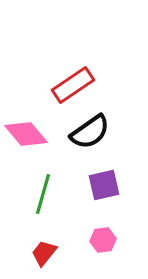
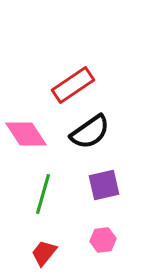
pink diamond: rotated 6 degrees clockwise
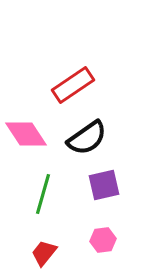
black semicircle: moved 3 px left, 6 px down
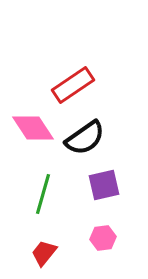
pink diamond: moved 7 px right, 6 px up
black semicircle: moved 2 px left
pink hexagon: moved 2 px up
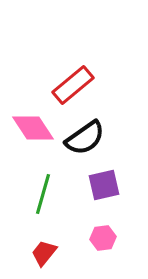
red rectangle: rotated 6 degrees counterclockwise
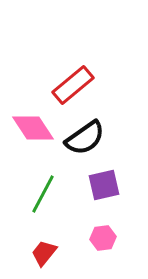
green line: rotated 12 degrees clockwise
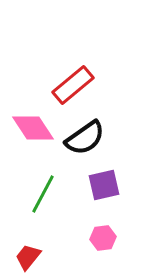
red trapezoid: moved 16 px left, 4 px down
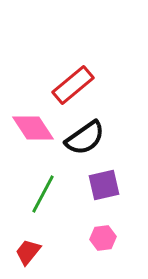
red trapezoid: moved 5 px up
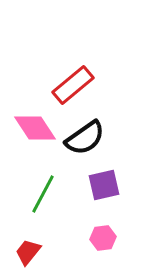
pink diamond: moved 2 px right
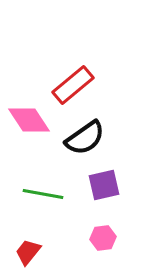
pink diamond: moved 6 px left, 8 px up
green line: rotated 72 degrees clockwise
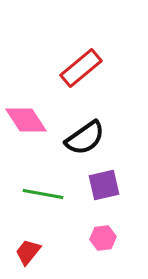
red rectangle: moved 8 px right, 17 px up
pink diamond: moved 3 px left
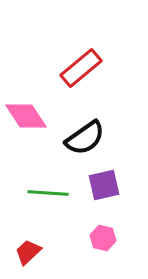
pink diamond: moved 4 px up
green line: moved 5 px right, 1 px up; rotated 6 degrees counterclockwise
pink hexagon: rotated 20 degrees clockwise
red trapezoid: rotated 8 degrees clockwise
